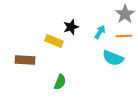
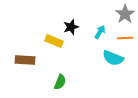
orange line: moved 1 px right, 2 px down
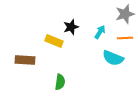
gray star: rotated 18 degrees clockwise
green semicircle: rotated 14 degrees counterclockwise
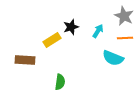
gray star: moved 1 px left, 2 px down; rotated 30 degrees counterclockwise
cyan arrow: moved 2 px left, 1 px up
yellow rectangle: moved 2 px left, 1 px up; rotated 54 degrees counterclockwise
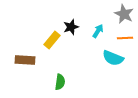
gray star: moved 2 px up
yellow rectangle: rotated 18 degrees counterclockwise
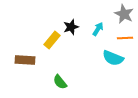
cyan arrow: moved 2 px up
green semicircle: rotated 133 degrees clockwise
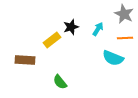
yellow rectangle: rotated 12 degrees clockwise
